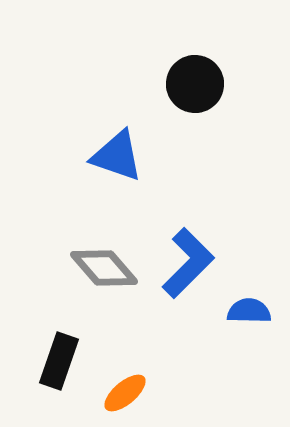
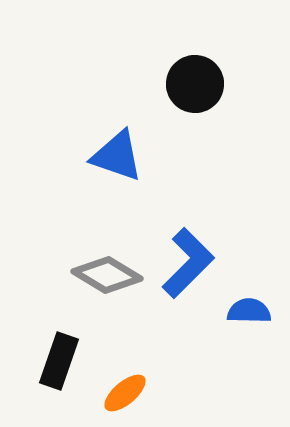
gray diamond: moved 3 px right, 7 px down; rotated 18 degrees counterclockwise
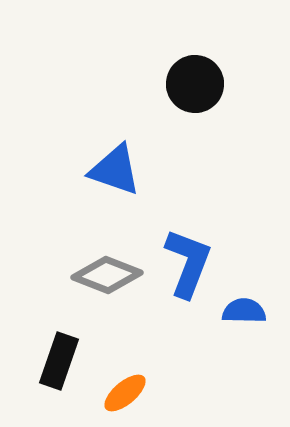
blue triangle: moved 2 px left, 14 px down
blue L-shape: rotated 24 degrees counterclockwise
gray diamond: rotated 10 degrees counterclockwise
blue semicircle: moved 5 px left
